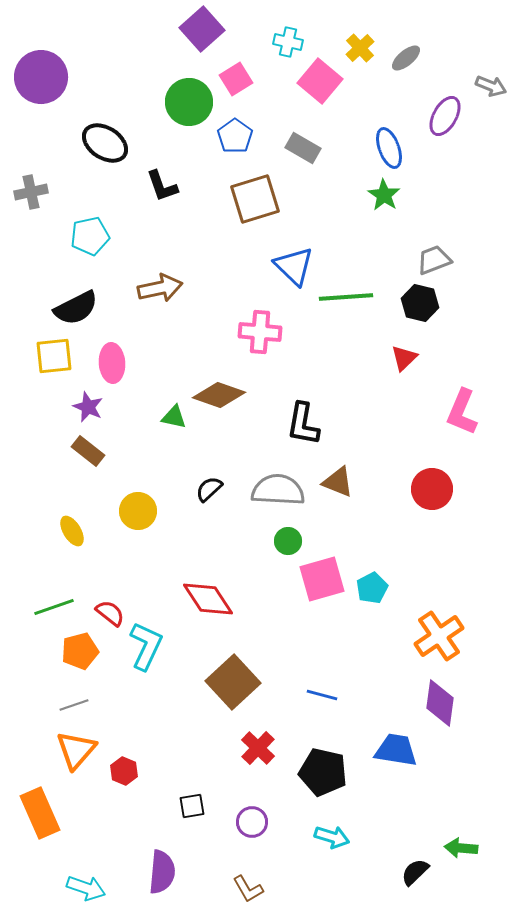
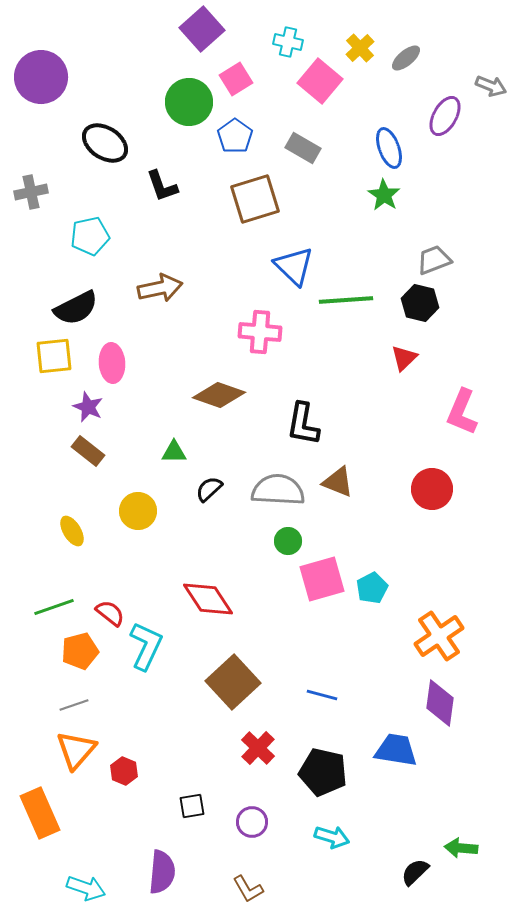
green line at (346, 297): moved 3 px down
green triangle at (174, 417): moved 35 px down; rotated 12 degrees counterclockwise
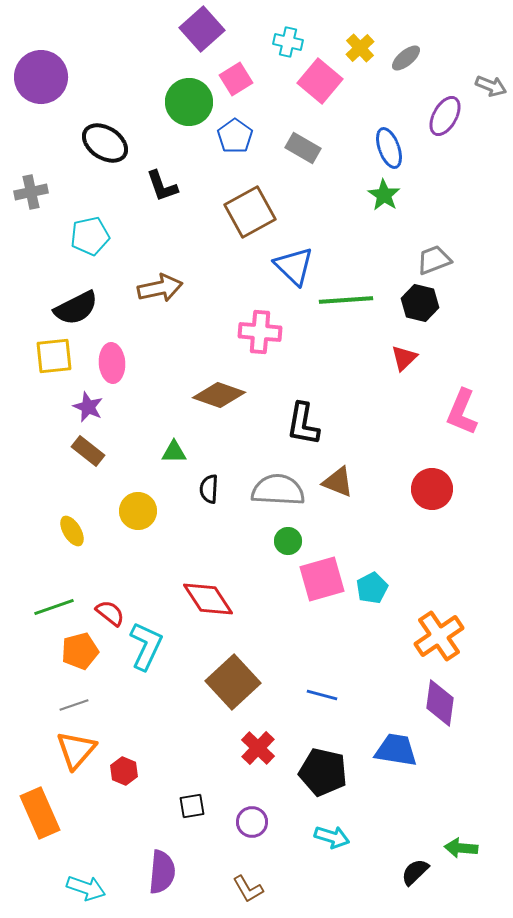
brown square at (255, 199): moved 5 px left, 13 px down; rotated 12 degrees counterclockwise
black semicircle at (209, 489): rotated 44 degrees counterclockwise
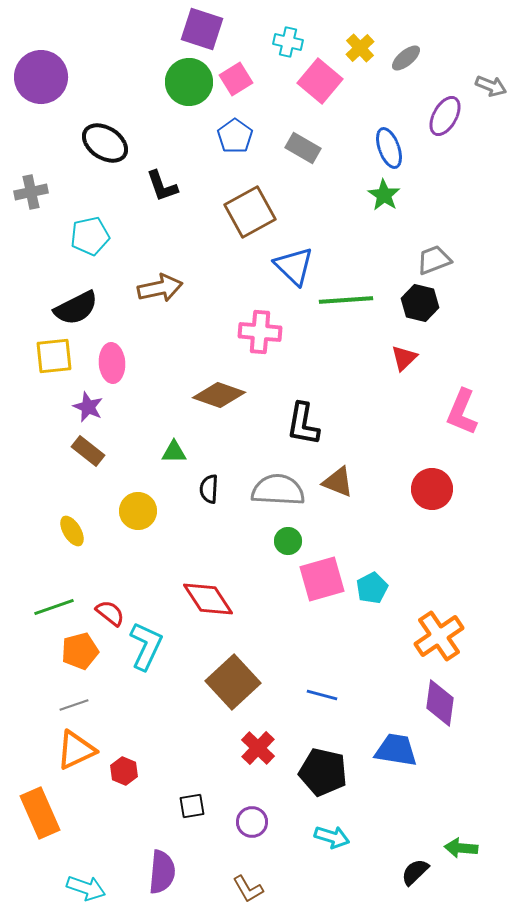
purple square at (202, 29): rotated 30 degrees counterclockwise
green circle at (189, 102): moved 20 px up
orange triangle at (76, 750): rotated 24 degrees clockwise
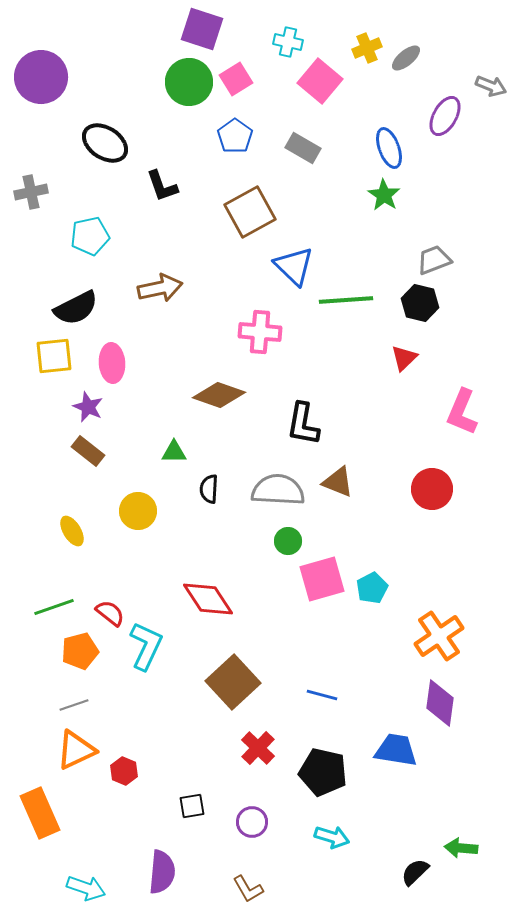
yellow cross at (360, 48): moved 7 px right; rotated 20 degrees clockwise
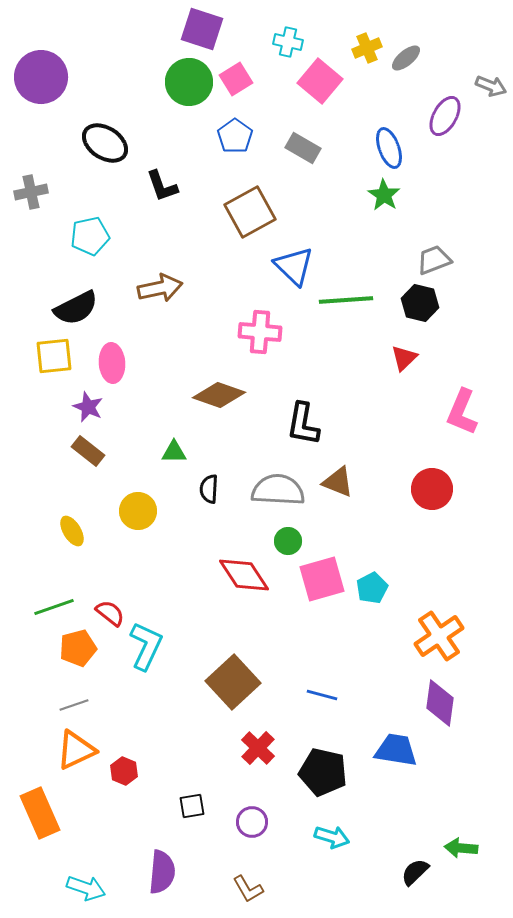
red diamond at (208, 599): moved 36 px right, 24 px up
orange pentagon at (80, 651): moved 2 px left, 3 px up
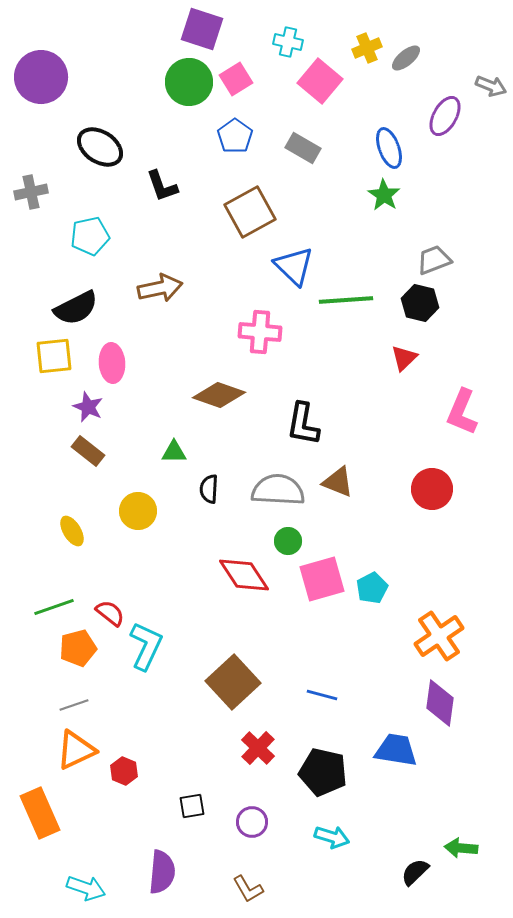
black ellipse at (105, 143): moved 5 px left, 4 px down
